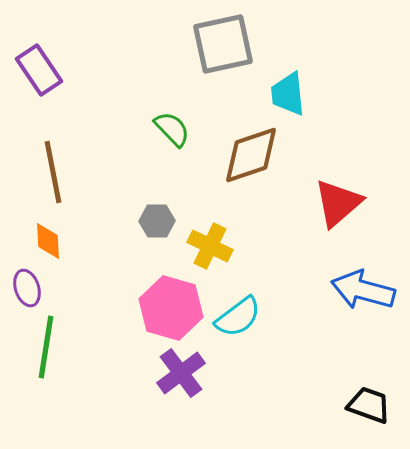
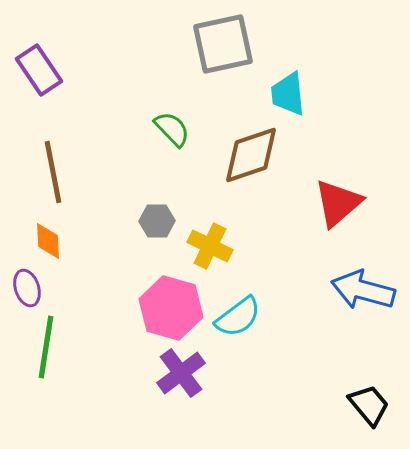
black trapezoid: rotated 30 degrees clockwise
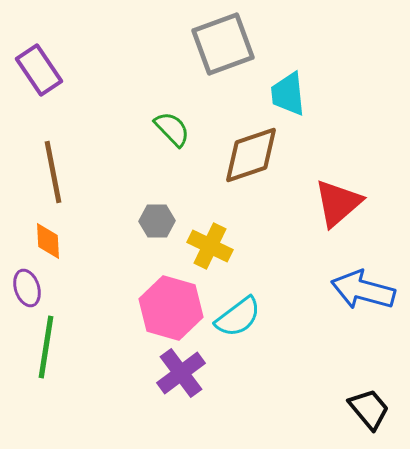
gray square: rotated 8 degrees counterclockwise
black trapezoid: moved 4 px down
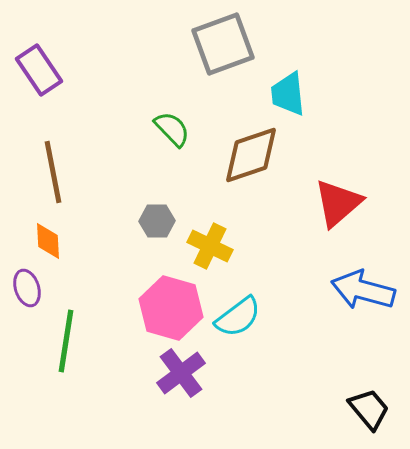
green line: moved 20 px right, 6 px up
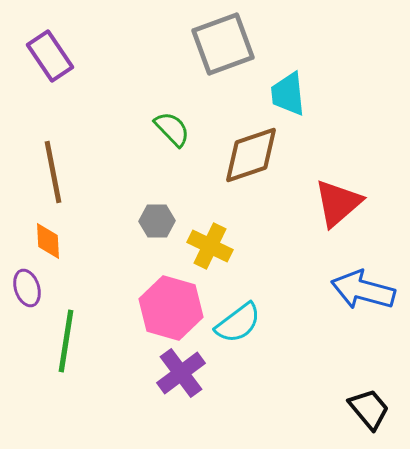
purple rectangle: moved 11 px right, 14 px up
cyan semicircle: moved 6 px down
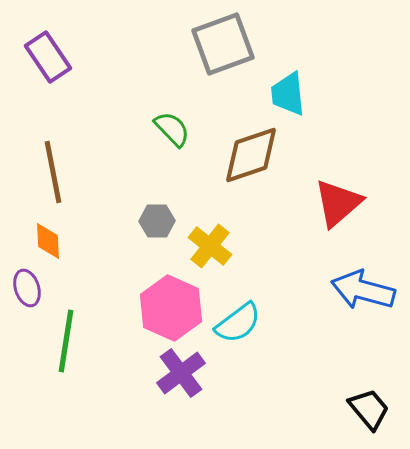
purple rectangle: moved 2 px left, 1 px down
yellow cross: rotated 12 degrees clockwise
pink hexagon: rotated 8 degrees clockwise
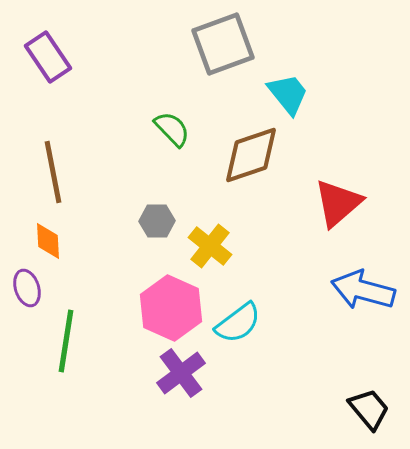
cyan trapezoid: rotated 147 degrees clockwise
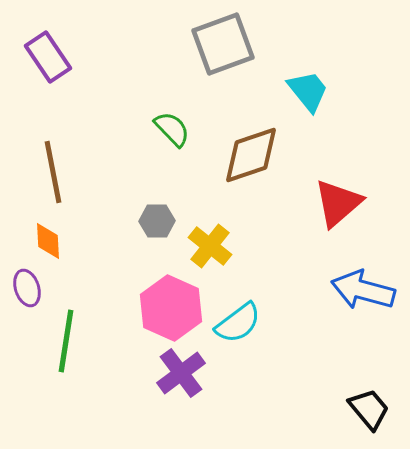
cyan trapezoid: moved 20 px right, 3 px up
